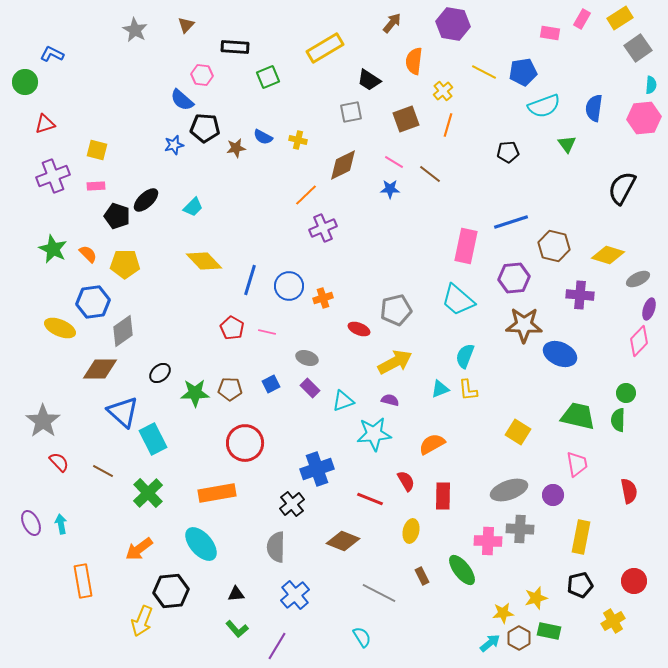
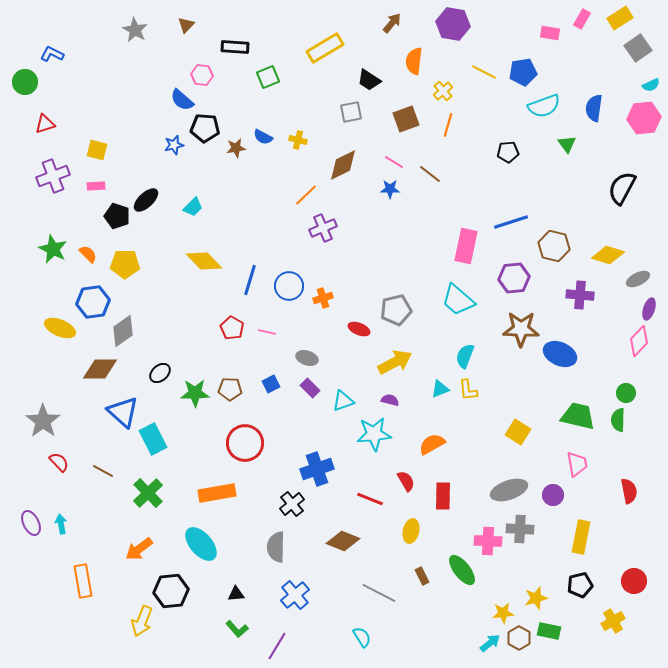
cyan semicircle at (651, 85): rotated 60 degrees clockwise
brown star at (524, 325): moved 3 px left, 4 px down
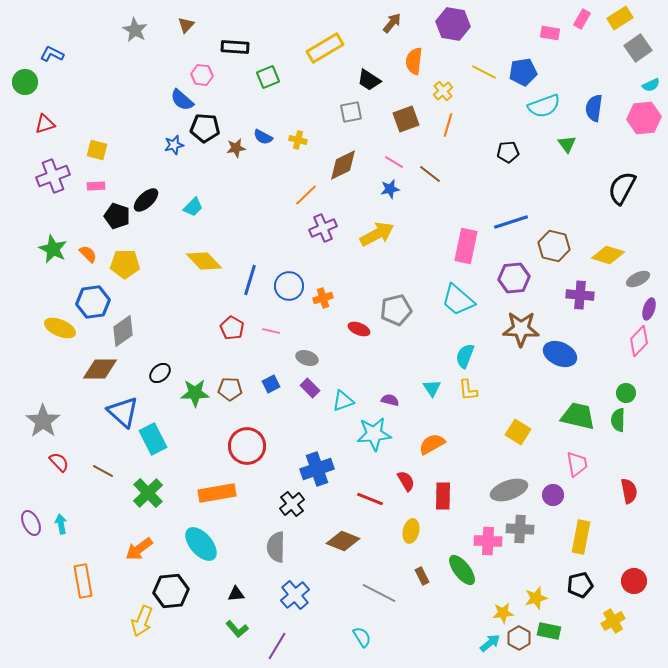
blue star at (390, 189): rotated 12 degrees counterclockwise
pink line at (267, 332): moved 4 px right, 1 px up
yellow arrow at (395, 362): moved 18 px left, 128 px up
cyan triangle at (440, 389): moved 8 px left, 1 px up; rotated 42 degrees counterclockwise
red circle at (245, 443): moved 2 px right, 3 px down
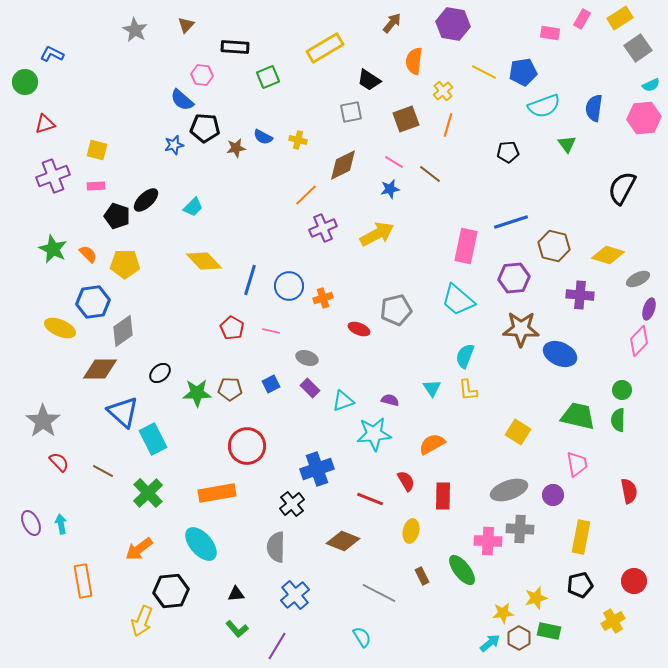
green star at (195, 393): moved 2 px right
green circle at (626, 393): moved 4 px left, 3 px up
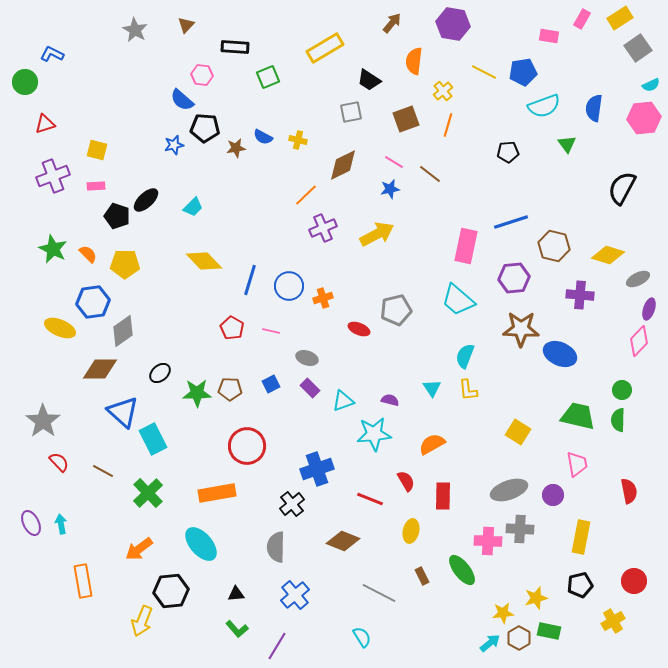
pink rectangle at (550, 33): moved 1 px left, 3 px down
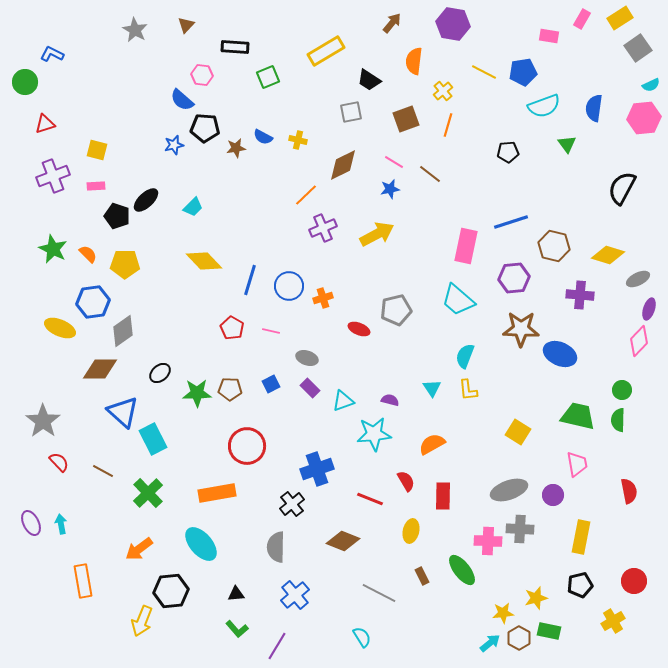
yellow rectangle at (325, 48): moved 1 px right, 3 px down
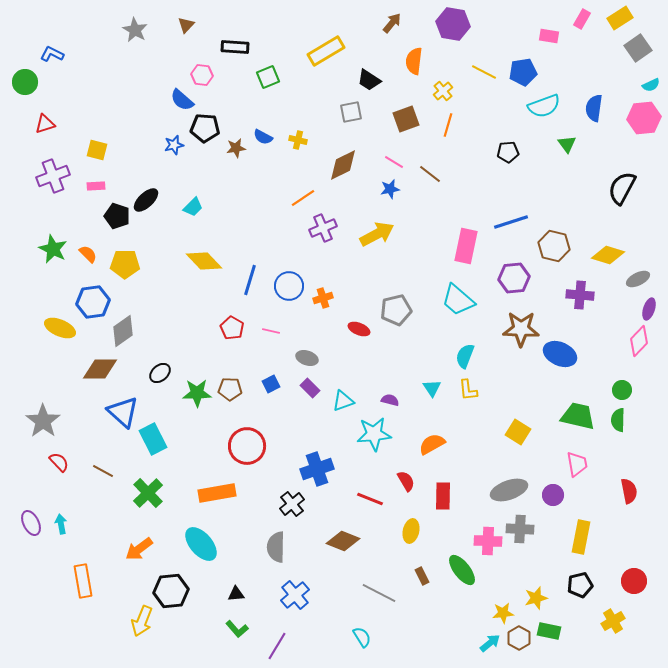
orange line at (306, 195): moved 3 px left, 3 px down; rotated 10 degrees clockwise
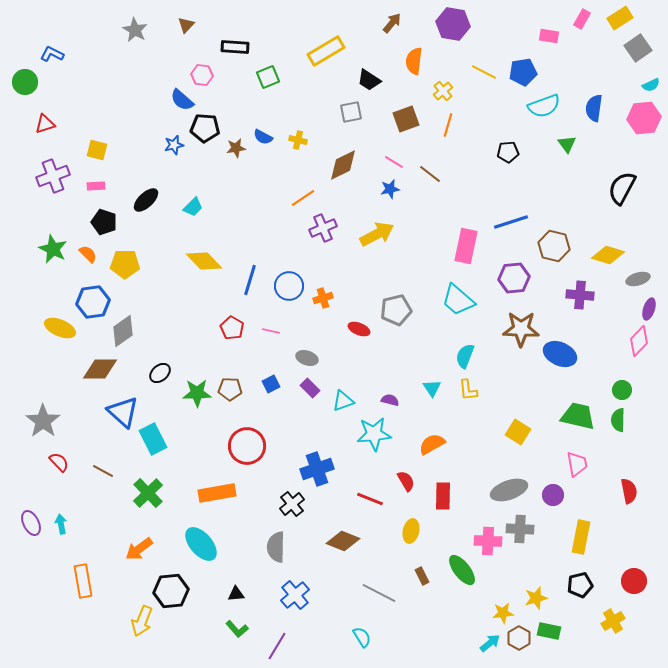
black pentagon at (117, 216): moved 13 px left, 6 px down
gray ellipse at (638, 279): rotated 10 degrees clockwise
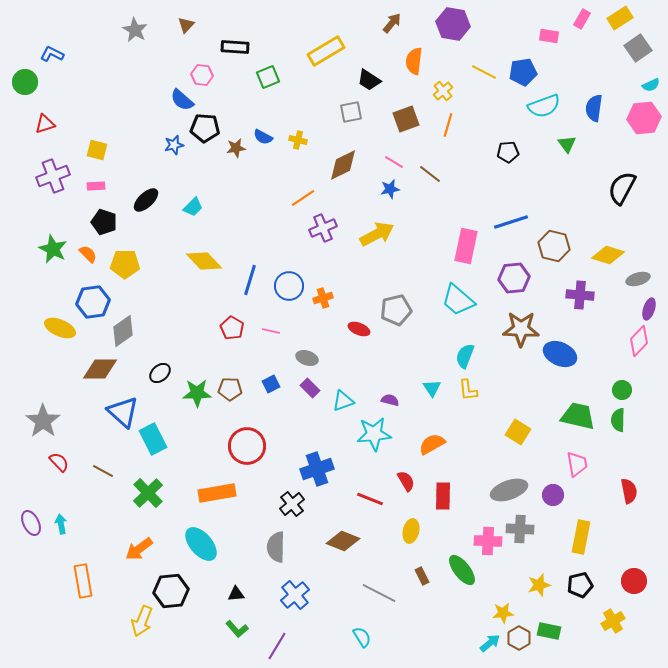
yellow star at (536, 598): moved 3 px right, 13 px up
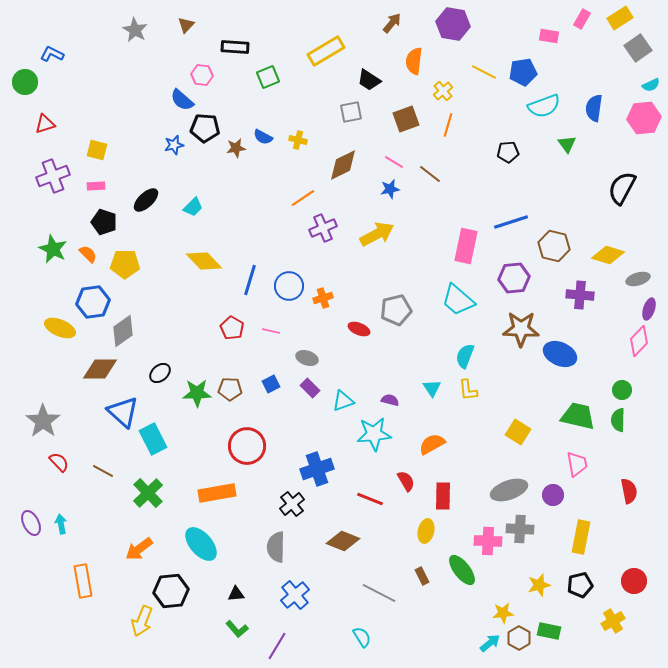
yellow ellipse at (411, 531): moved 15 px right
